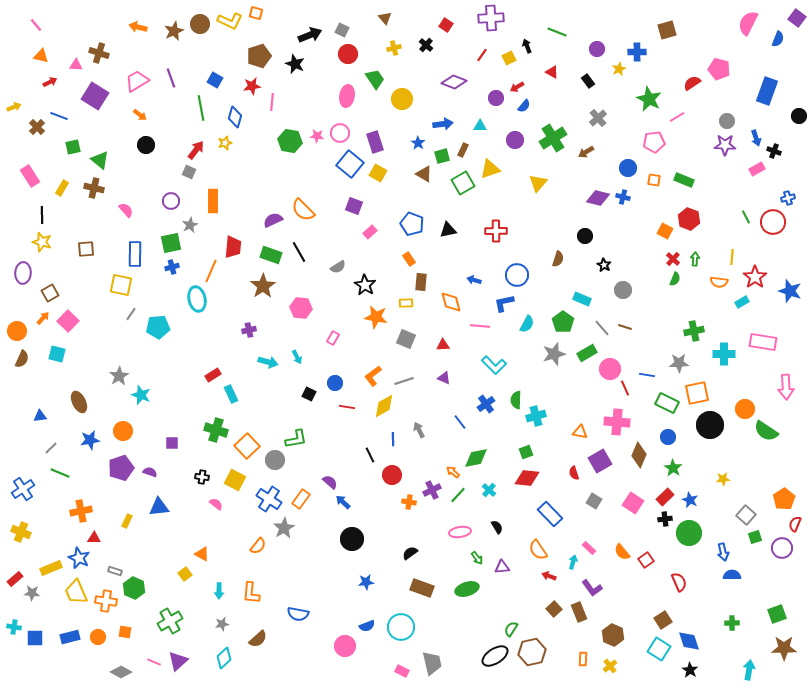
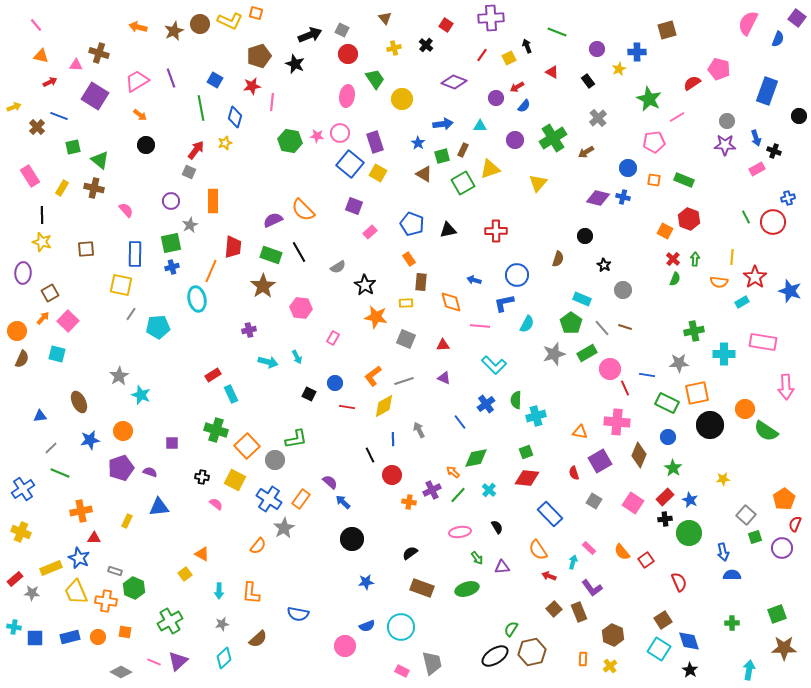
green pentagon at (563, 322): moved 8 px right, 1 px down
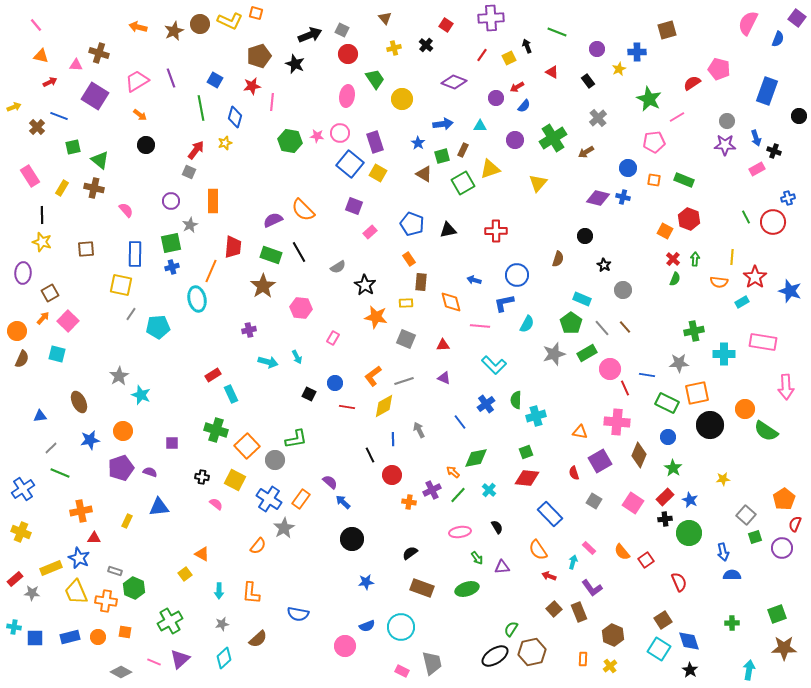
brown line at (625, 327): rotated 32 degrees clockwise
purple triangle at (178, 661): moved 2 px right, 2 px up
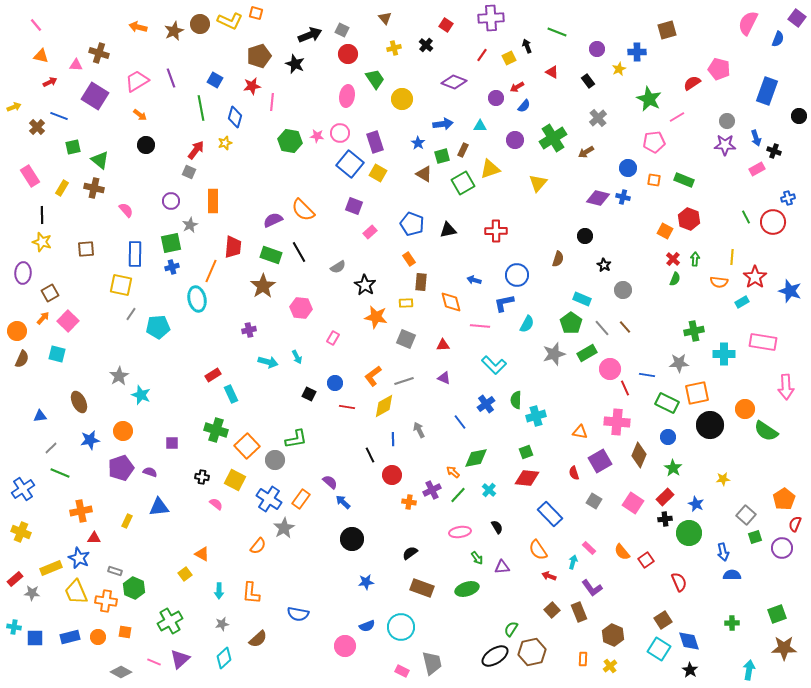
blue star at (690, 500): moved 6 px right, 4 px down
brown square at (554, 609): moved 2 px left, 1 px down
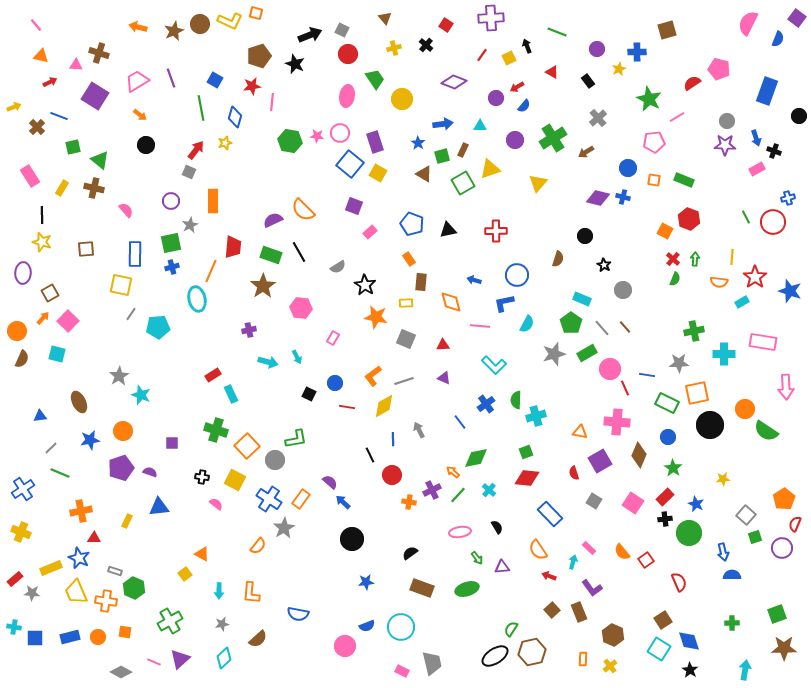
cyan arrow at (749, 670): moved 4 px left
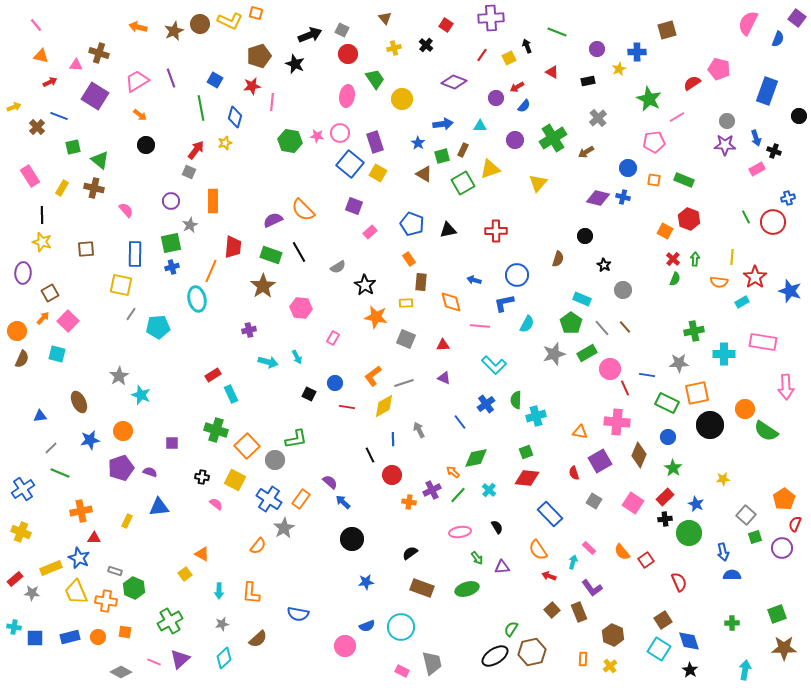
black rectangle at (588, 81): rotated 64 degrees counterclockwise
gray line at (404, 381): moved 2 px down
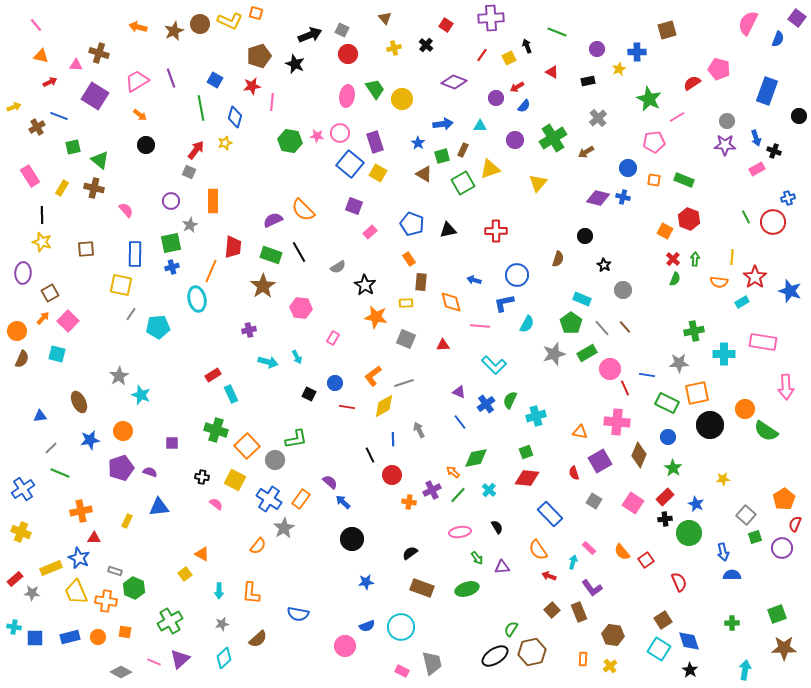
green trapezoid at (375, 79): moved 10 px down
brown cross at (37, 127): rotated 14 degrees clockwise
purple triangle at (444, 378): moved 15 px right, 14 px down
green semicircle at (516, 400): moved 6 px left; rotated 24 degrees clockwise
brown hexagon at (613, 635): rotated 15 degrees counterclockwise
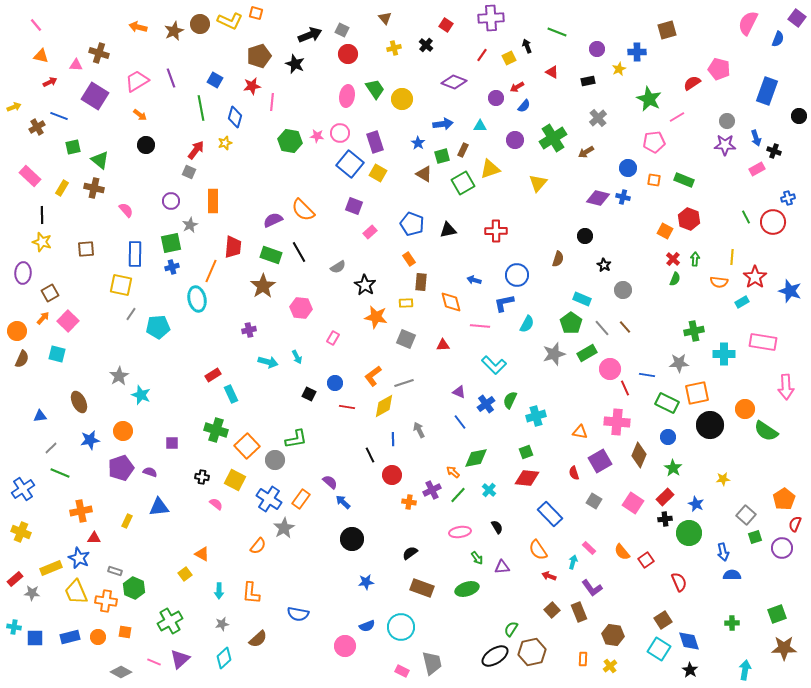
pink rectangle at (30, 176): rotated 15 degrees counterclockwise
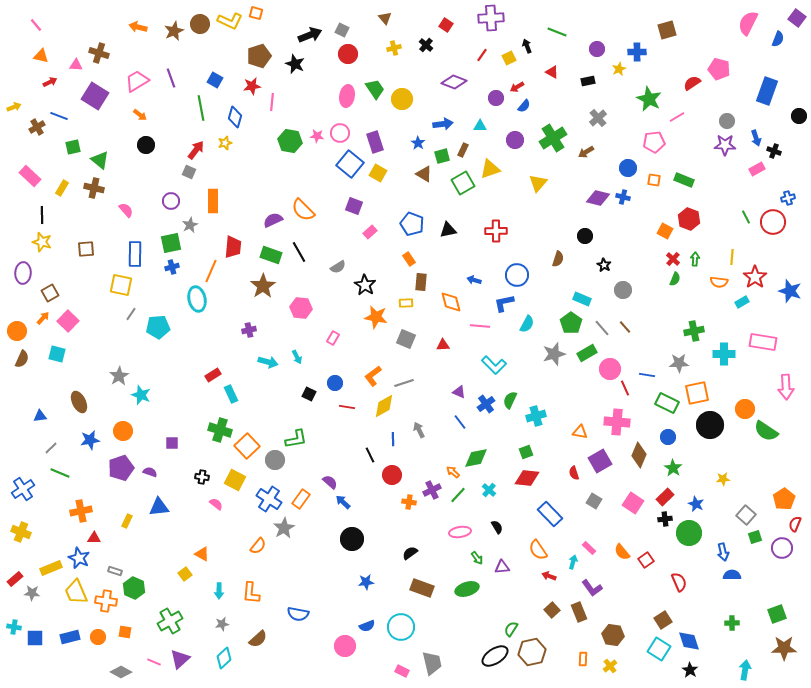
green cross at (216, 430): moved 4 px right
